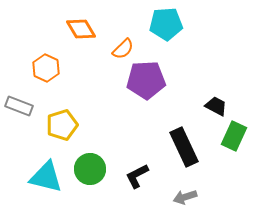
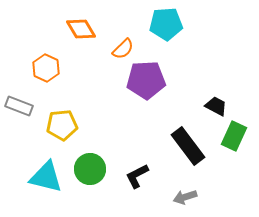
yellow pentagon: rotated 12 degrees clockwise
black rectangle: moved 4 px right, 1 px up; rotated 12 degrees counterclockwise
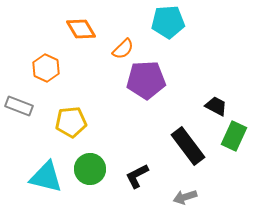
cyan pentagon: moved 2 px right, 2 px up
yellow pentagon: moved 9 px right, 3 px up
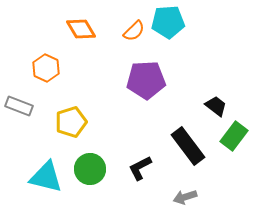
orange semicircle: moved 11 px right, 18 px up
black trapezoid: rotated 10 degrees clockwise
yellow pentagon: rotated 12 degrees counterclockwise
green rectangle: rotated 12 degrees clockwise
black L-shape: moved 3 px right, 8 px up
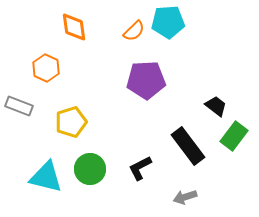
orange diamond: moved 7 px left, 2 px up; rotated 24 degrees clockwise
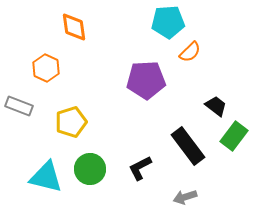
orange semicircle: moved 56 px right, 21 px down
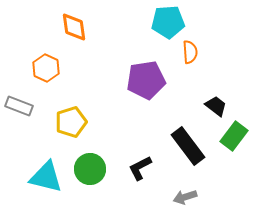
orange semicircle: rotated 50 degrees counterclockwise
purple pentagon: rotated 6 degrees counterclockwise
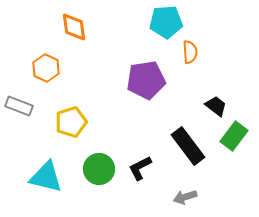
cyan pentagon: moved 2 px left
green circle: moved 9 px right
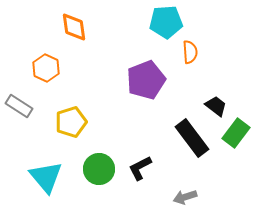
purple pentagon: rotated 12 degrees counterclockwise
gray rectangle: rotated 12 degrees clockwise
green rectangle: moved 2 px right, 3 px up
black rectangle: moved 4 px right, 8 px up
cyan triangle: rotated 36 degrees clockwise
